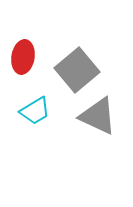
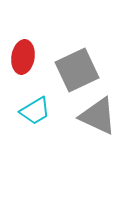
gray square: rotated 15 degrees clockwise
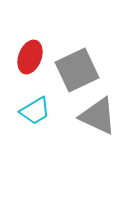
red ellipse: moved 7 px right; rotated 12 degrees clockwise
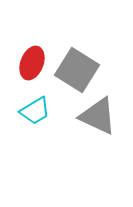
red ellipse: moved 2 px right, 6 px down
gray square: rotated 33 degrees counterclockwise
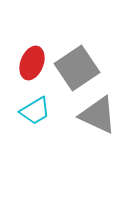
gray square: moved 2 px up; rotated 24 degrees clockwise
gray triangle: moved 1 px up
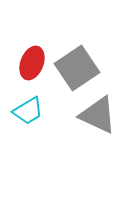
cyan trapezoid: moved 7 px left
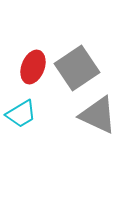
red ellipse: moved 1 px right, 4 px down
cyan trapezoid: moved 7 px left, 3 px down
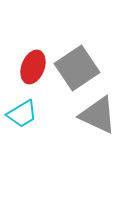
cyan trapezoid: moved 1 px right
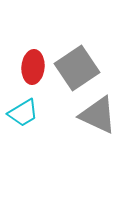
red ellipse: rotated 16 degrees counterclockwise
cyan trapezoid: moved 1 px right, 1 px up
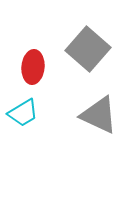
gray square: moved 11 px right, 19 px up; rotated 15 degrees counterclockwise
gray triangle: moved 1 px right
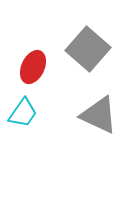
red ellipse: rotated 20 degrees clockwise
cyan trapezoid: rotated 24 degrees counterclockwise
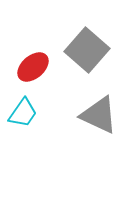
gray square: moved 1 px left, 1 px down
red ellipse: rotated 24 degrees clockwise
